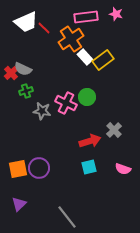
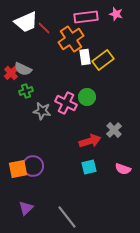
white rectangle: rotated 35 degrees clockwise
purple circle: moved 6 px left, 2 px up
purple triangle: moved 7 px right, 4 px down
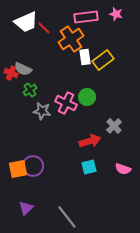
red cross: rotated 24 degrees counterclockwise
green cross: moved 4 px right, 1 px up; rotated 16 degrees counterclockwise
gray cross: moved 4 px up
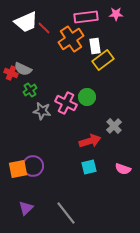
pink star: rotated 16 degrees counterclockwise
white rectangle: moved 10 px right, 11 px up
gray line: moved 1 px left, 4 px up
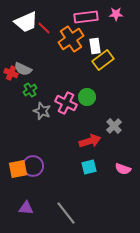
gray star: rotated 12 degrees clockwise
purple triangle: rotated 49 degrees clockwise
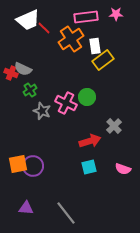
white trapezoid: moved 2 px right, 2 px up
orange square: moved 5 px up
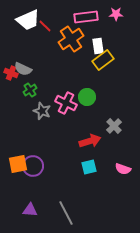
red line: moved 1 px right, 2 px up
white rectangle: moved 3 px right
purple triangle: moved 4 px right, 2 px down
gray line: rotated 10 degrees clockwise
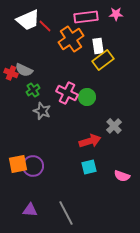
gray semicircle: moved 1 px right, 1 px down
green cross: moved 3 px right
pink cross: moved 1 px right, 10 px up
pink semicircle: moved 1 px left, 7 px down
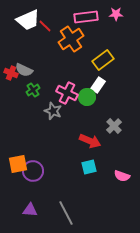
white rectangle: moved 39 px down; rotated 42 degrees clockwise
gray star: moved 11 px right
red arrow: rotated 40 degrees clockwise
purple circle: moved 5 px down
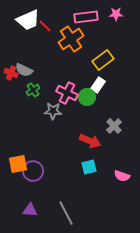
gray star: rotated 18 degrees counterclockwise
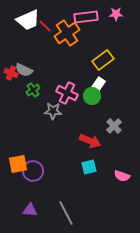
orange cross: moved 4 px left, 6 px up
green circle: moved 5 px right, 1 px up
